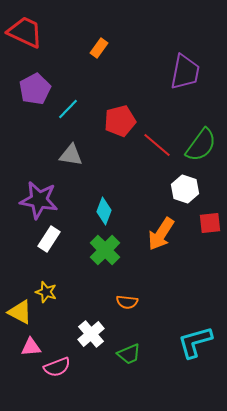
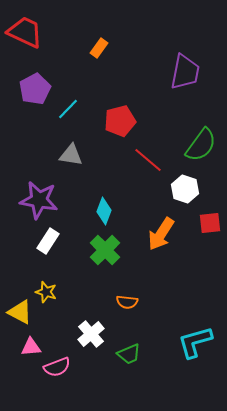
red line: moved 9 px left, 15 px down
white rectangle: moved 1 px left, 2 px down
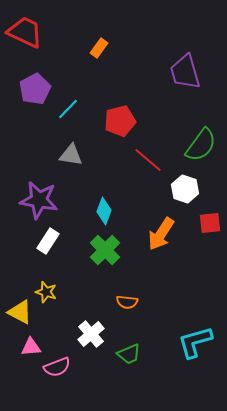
purple trapezoid: rotated 153 degrees clockwise
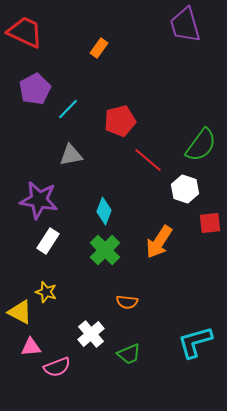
purple trapezoid: moved 47 px up
gray triangle: rotated 20 degrees counterclockwise
orange arrow: moved 2 px left, 8 px down
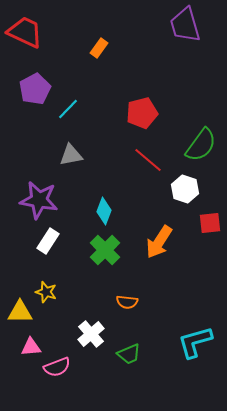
red pentagon: moved 22 px right, 8 px up
yellow triangle: rotated 28 degrees counterclockwise
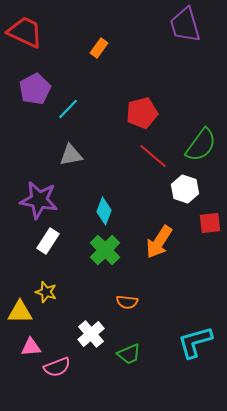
red line: moved 5 px right, 4 px up
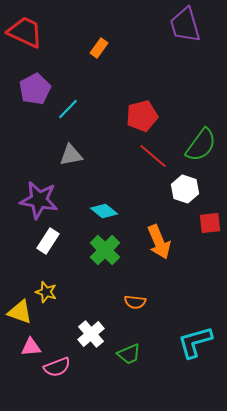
red pentagon: moved 3 px down
cyan diamond: rotated 72 degrees counterclockwise
orange arrow: rotated 56 degrees counterclockwise
orange semicircle: moved 8 px right
yellow triangle: rotated 20 degrees clockwise
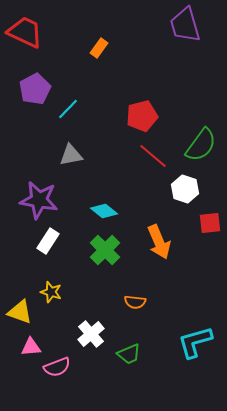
yellow star: moved 5 px right
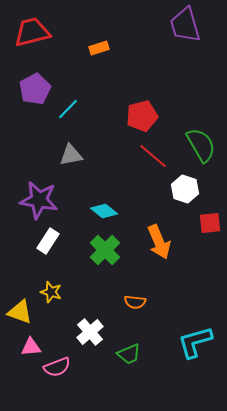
red trapezoid: moved 7 px right; rotated 39 degrees counterclockwise
orange rectangle: rotated 36 degrees clockwise
green semicircle: rotated 66 degrees counterclockwise
white cross: moved 1 px left, 2 px up
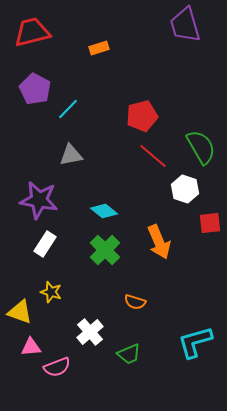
purple pentagon: rotated 16 degrees counterclockwise
green semicircle: moved 2 px down
white rectangle: moved 3 px left, 3 px down
orange semicircle: rotated 10 degrees clockwise
